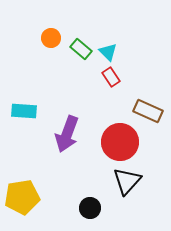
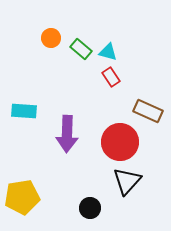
cyan triangle: rotated 30 degrees counterclockwise
purple arrow: rotated 18 degrees counterclockwise
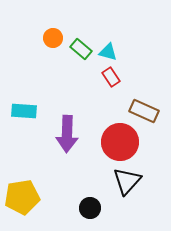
orange circle: moved 2 px right
brown rectangle: moved 4 px left
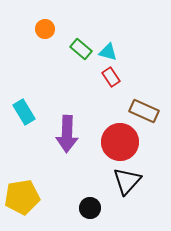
orange circle: moved 8 px left, 9 px up
cyan rectangle: moved 1 px down; rotated 55 degrees clockwise
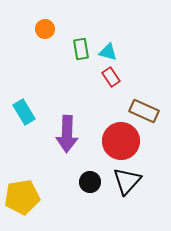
green rectangle: rotated 40 degrees clockwise
red circle: moved 1 px right, 1 px up
black circle: moved 26 px up
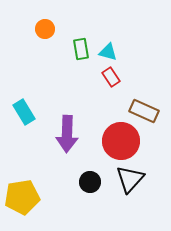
black triangle: moved 3 px right, 2 px up
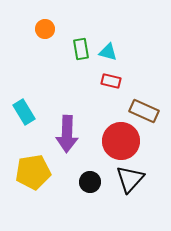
red rectangle: moved 4 px down; rotated 42 degrees counterclockwise
yellow pentagon: moved 11 px right, 25 px up
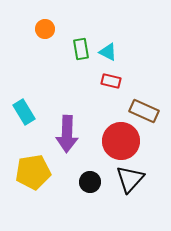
cyan triangle: rotated 12 degrees clockwise
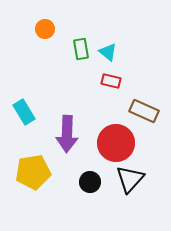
cyan triangle: rotated 12 degrees clockwise
red circle: moved 5 px left, 2 px down
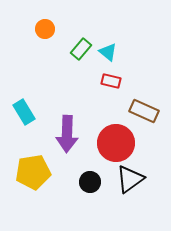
green rectangle: rotated 50 degrees clockwise
black triangle: rotated 12 degrees clockwise
